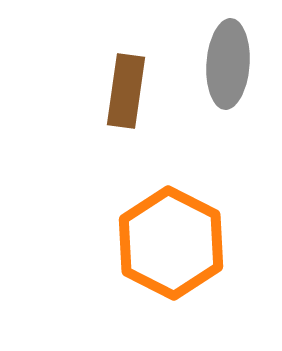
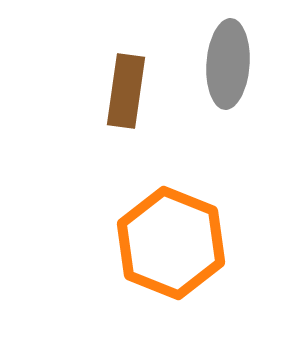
orange hexagon: rotated 5 degrees counterclockwise
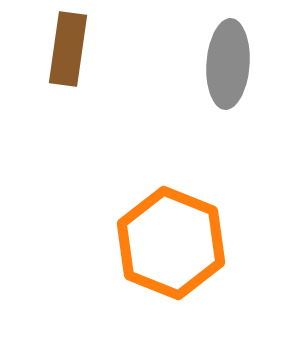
brown rectangle: moved 58 px left, 42 px up
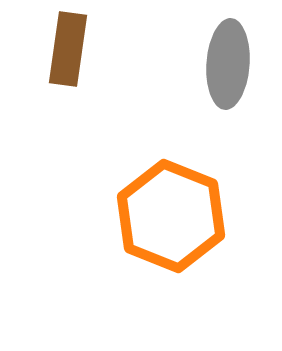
orange hexagon: moved 27 px up
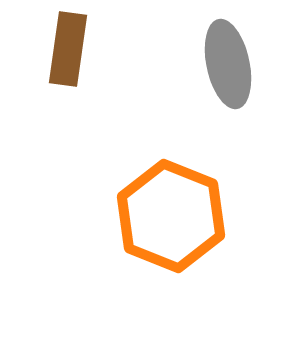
gray ellipse: rotated 16 degrees counterclockwise
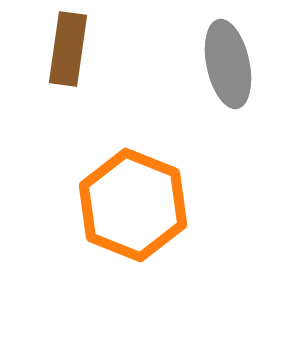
orange hexagon: moved 38 px left, 11 px up
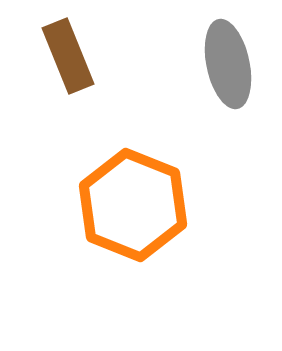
brown rectangle: moved 7 px down; rotated 30 degrees counterclockwise
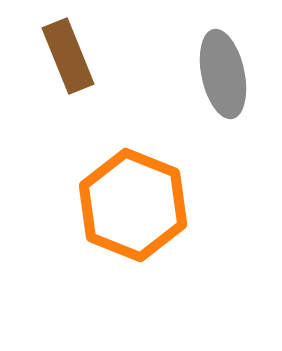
gray ellipse: moved 5 px left, 10 px down
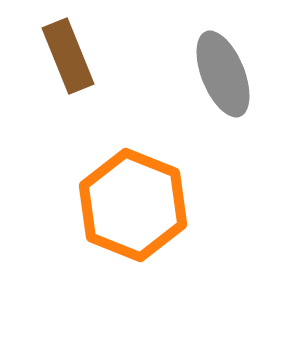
gray ellipse: rotated 10 degrees counterclockwise
